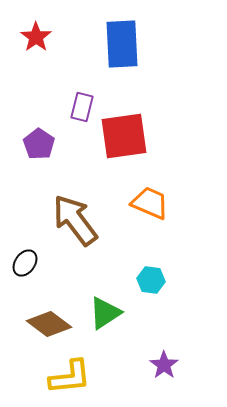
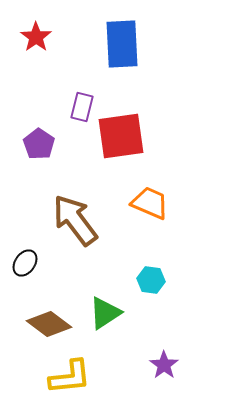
red square: moved 3 px left
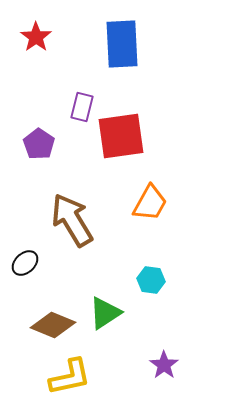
orange trapezoid: rotated 96 degrees clockwise
brown arrow: moved 3 px left; rotated 6 degrees clockwise
black ellipse: rotated 12 degrees clockwise
brown diamond: moved 4 px right, 1 px down; rotated 15 degrees counterclockwise
yellow L-shape: rotated 6 degrees counterclockwise
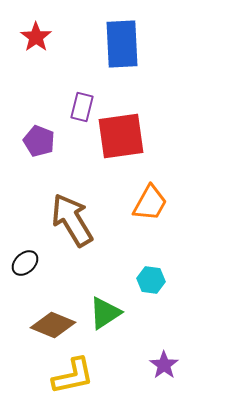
purple pentagon: moved 3 px up; rotated 12 degrees counterclockwise
yellow L-shape: moved 3 px right, 1 px up
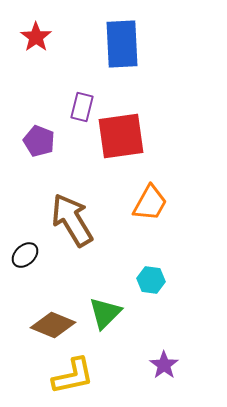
black ellipse: moved 8 px up
green triangle: rotated 12 degrees counterclockwise
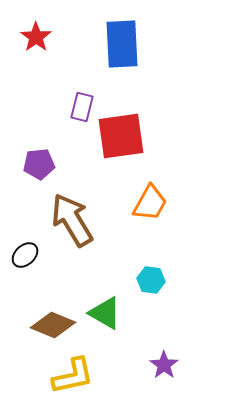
purple pentagon: moved 23 px down; rotated 28 degrees counterclockwise
green triangle: rotated 45 degrees counterclockwise
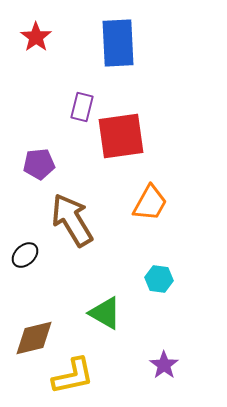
blue rectangle: moved 4 px left, 1 px up
cyan hexagon: moved 8 px right, 1 px up
brown diamond: moved 19 px left, 13 px down; rotated 36 degrees counterclockwise
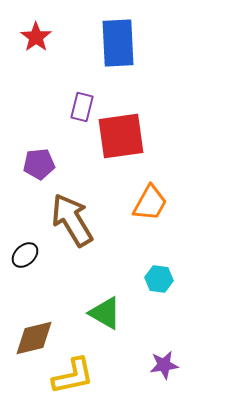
purple star: rotated 28 degrees clockwise
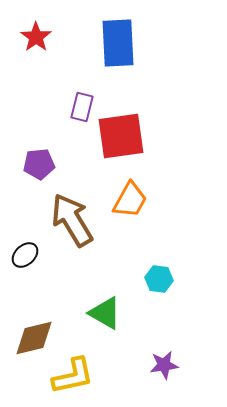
orange trapezoid: moved 20 px left, 3 px up
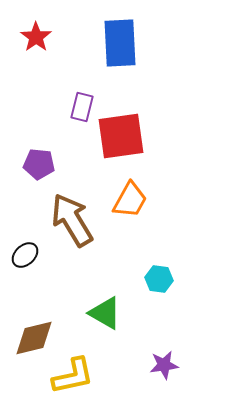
blue rectangle: moved 2 px right
purple pentagon: rotated 12 degrees clockwise
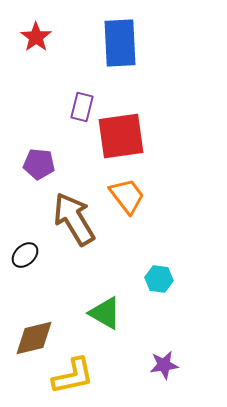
orange trapezoid: moved 3 px left, 4 px up; rotated 66 degrees counterclockwise
brown arrow: moved 2 px right, 1 px up
